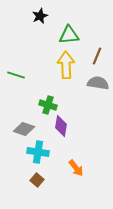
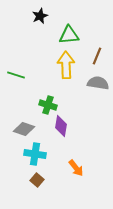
cyan cross: moved 3 px left, 2 px down
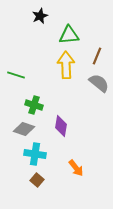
gray semicircle: moved 1 px right; rotated 30 degrees clockwise
green cross: moved 14 px left
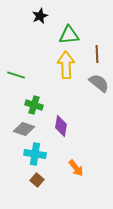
brown line: moved 2 px up; rotated 24 degrees counterclockwise
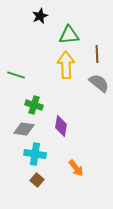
gray diamond: rotated 10 degrees counterclockwise
